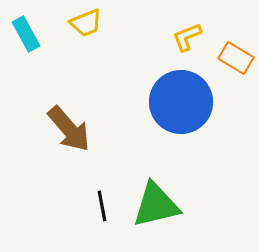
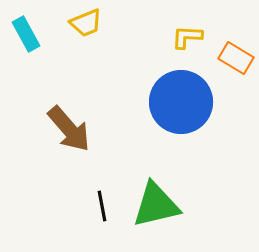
yellow L-shape: rotated 24 degrees clockwise
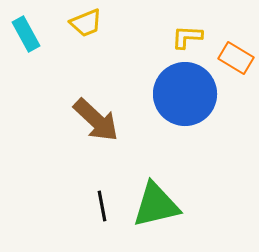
blue circle: moved 4 px right, 8 px up
brown arrow: moved 27 px right, 9 px up; rotated 6 degrees counterclockwise
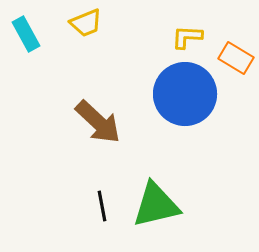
brown arrow: moved 2 px right, 2 px down
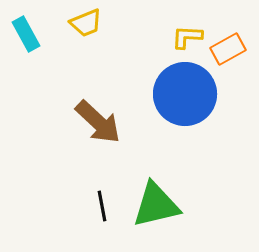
orange rectangle: moved 8 px left, 9 px up; rotated 60 degrees counterclockwise
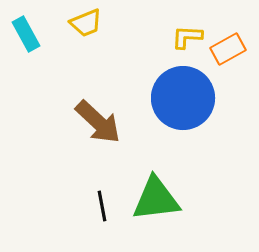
blue circle: moved 2 px left, 4 px down
green triangle: moved 6 px up; rotated 6 degrees clockwise
